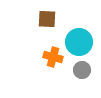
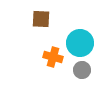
brown square: moved 6 px left
cyan circle: moved 1 px right, 1 px down
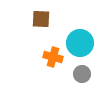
gray circle: moved 4 px down
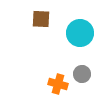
cyan circle: moved 10 px up
orange cross: moved 5 px right, 27 px down
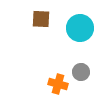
cyan circle: moved 5 px up
gray circle: moved 1 px left, 2 px up
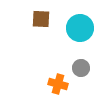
gray circle: moved 4 px up
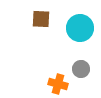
gray circle: moved 1 px down
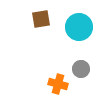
brown square: rotated 12 degrees counterclockwise
cyan circle: moved 1 px left, 1 px up
